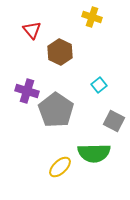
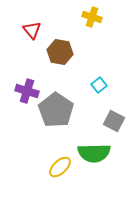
brown hexagon: rotated 15 degrees counterclockwise
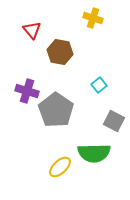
yellow cross: moved 1 px right, 1 px down
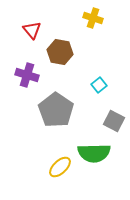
purple cross: moved 16 px up
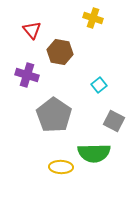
gray pentagon: moved 2 px left, 5 px down
yellow ellipse: moved 1 px right; rotated 45 degrees clockwise
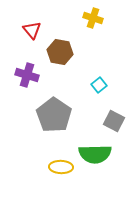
green semicircle: moved 1 px right, 1 px down
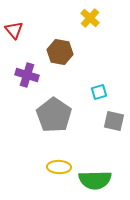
yellow cross: moved 3 px left; rotated 24 degrees clockwise
red triangle: moved 18 px left
cyan square: moved 7 px down; rotated 21 degrees clockwise
gray square: rotated 15 degrees counterclockwise
green semicircle: moved 26 px down
yellow ellipse: moved 2 px left
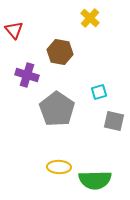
gray pentagon: moved 3 px right, 6 px up
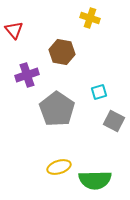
yellow cross: rotated 24 degrees counterclockwise
brown hexagon: moved 2 px right
purple cross: rotated 35 degrees counterclockwise
gray square: rotated 15 degrees clockwise
yellow ellipse: rotated 20 degrees counterclockwise
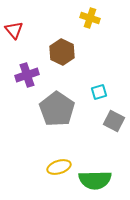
brown hexagon: rotated 15 degrees clockwise
